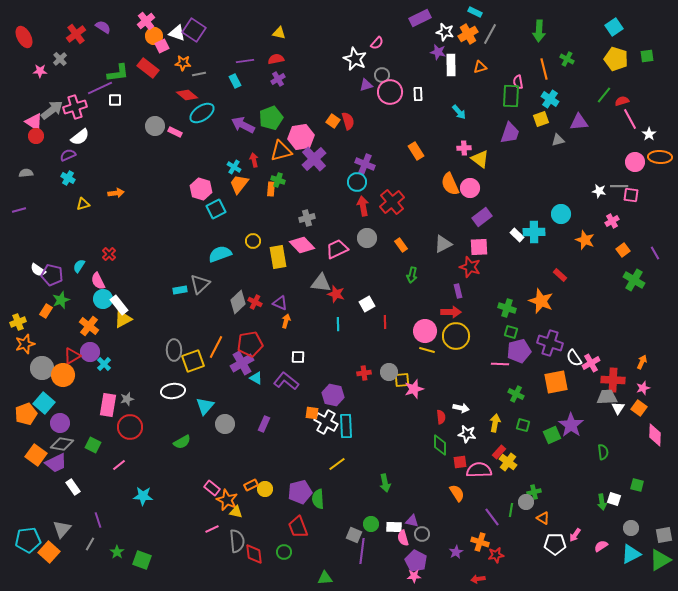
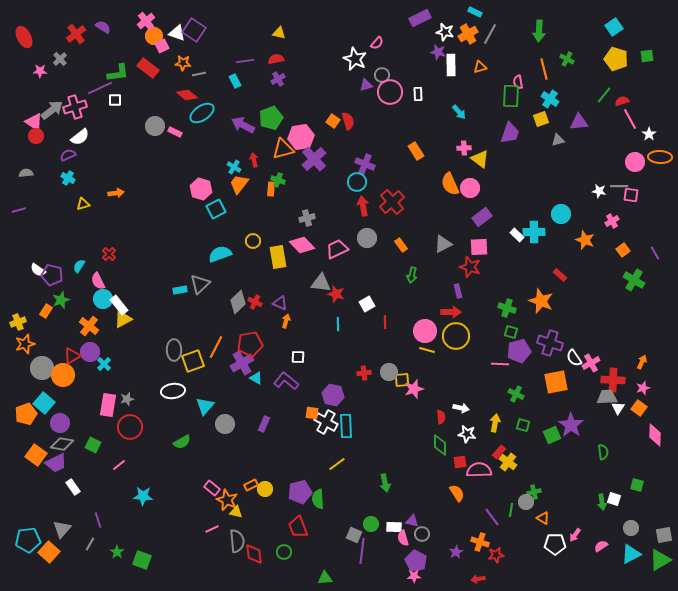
orange triangle at (281, 151): moved 2 px right, 2 px up
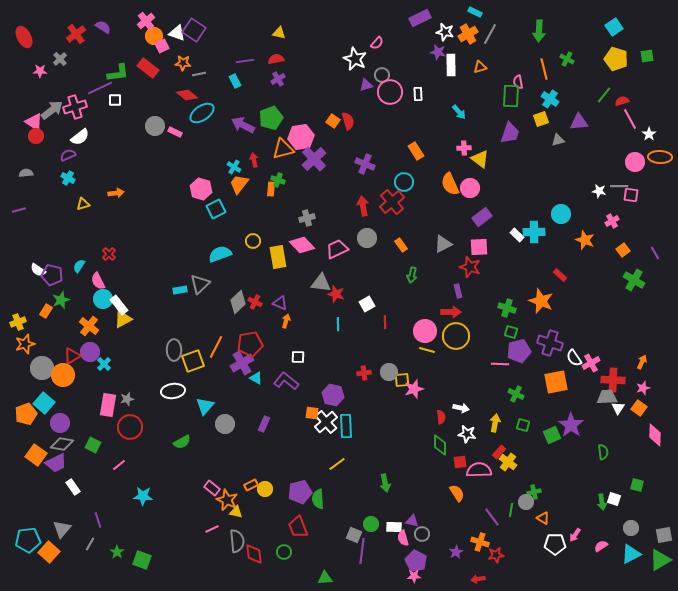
cyan circle at (357, 182): moved 47 px right
white cross at (326, 422): rotated 20 degrees clockwise
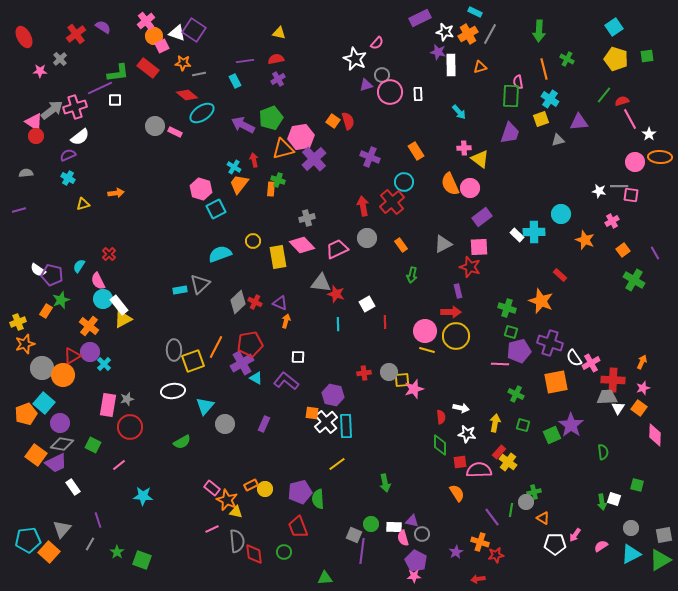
purple cross at (365, 164): moved 5 px right, 7 px up
